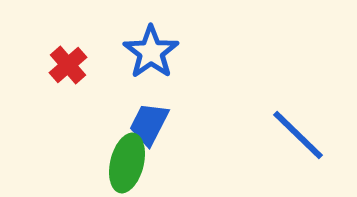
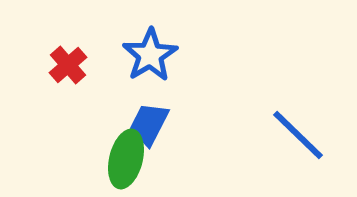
blue star: moved 1 px left, 3 px down; rotated 4 degrees clockwise
green ellipse: moved 1 px left, 4 px up
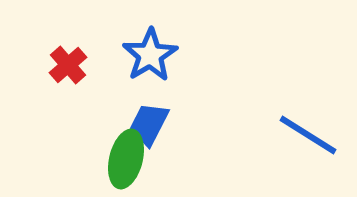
blue line: moved 10 px right; rotated 12 degrees counterclockwise
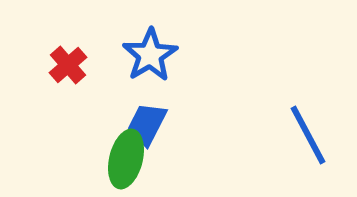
blue trapezoid: moved 2 px left
blue line: rotated 30 degrees clockwise
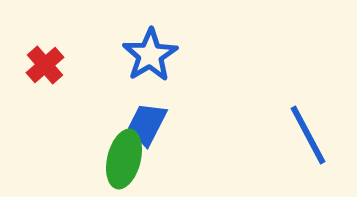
red cross: moved 23 px left
green ellipse: moved 2 px left
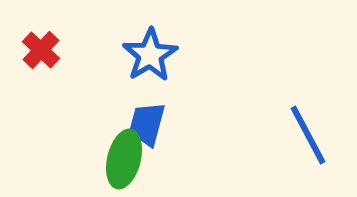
red cross: moved 4 px left, 15 px up; rotated 6 degrees counterclockwise
blue trapezoid: rotated 12 degrees counterclockwise
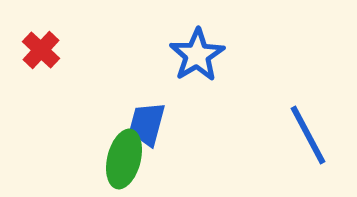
blue star: moved 47 px right
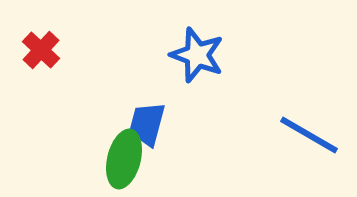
blue star: rotated 20 degrees counterclockwise
blue line: moved 1 px right; rotated 32 degrees counterclockwise
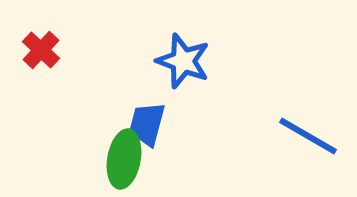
blue star: moved 14 px left, 6 px down
blue line: moved 1 px left, 1 px down
green ellipse: rotated 4 degrees counterclockwise
